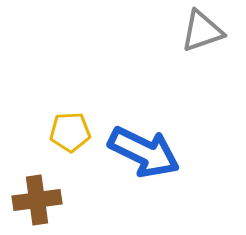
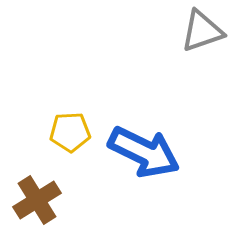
brown cross: rotated 24 degrees counterclockwise
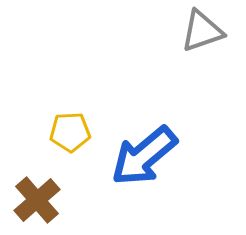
blue arrow: moved 4 px down; rotated 114 degrees clockwise
brown cross: rotated 9 degrees counterclockwise
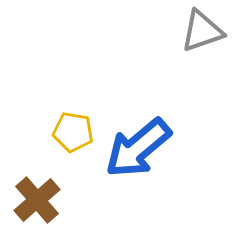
yellow pentagon: moved 3 px right; rotated 12 degrees clockwise
blue arrow: moved 6 px left, 8 px up
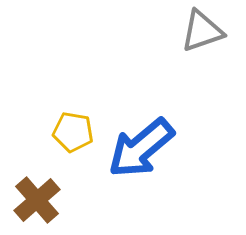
blue arrow: moved 3 px right
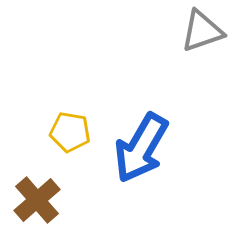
yellow pentagon: moved 3 px left
blue arrow: rotated 20 degrees counterclockwise
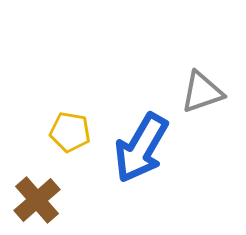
gray triangle: moved 61 px down
